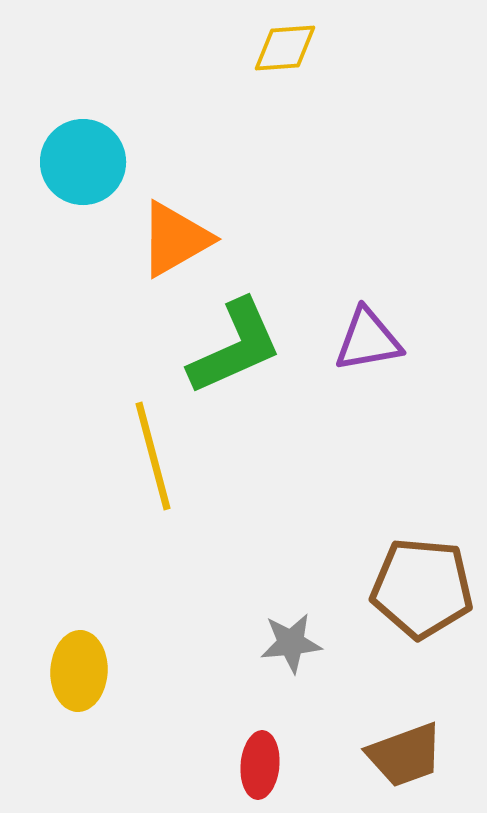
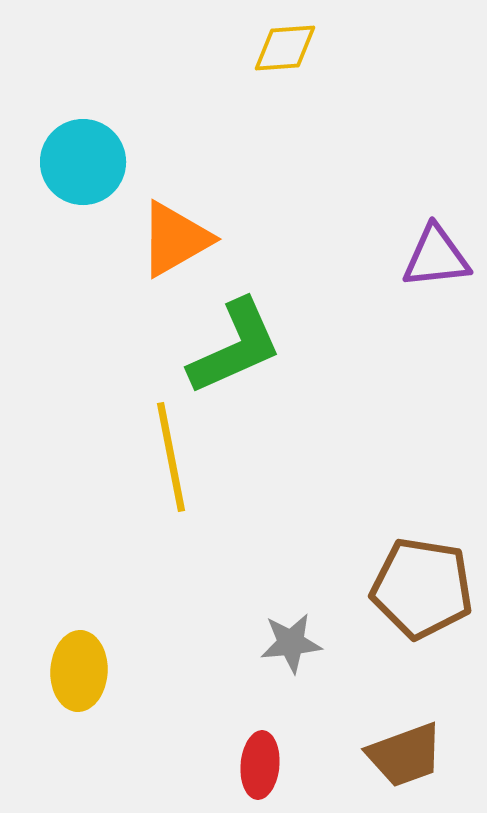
purple triangle: moved 68 px right, 83 px up; rotated 4 degrees clockwise
yellow line: moved 18 px right, 1 px down; rotated 4 degrees clockwise
brown pentagon: rotated 4 degrees clockwise
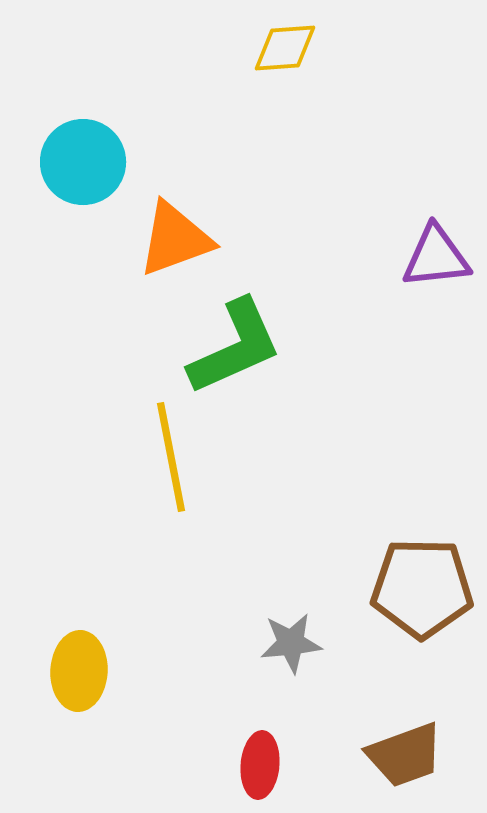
orange triangle: rotated 10 degrees clockwise
brown pentagon: rotated 8 degrees counterclockwise
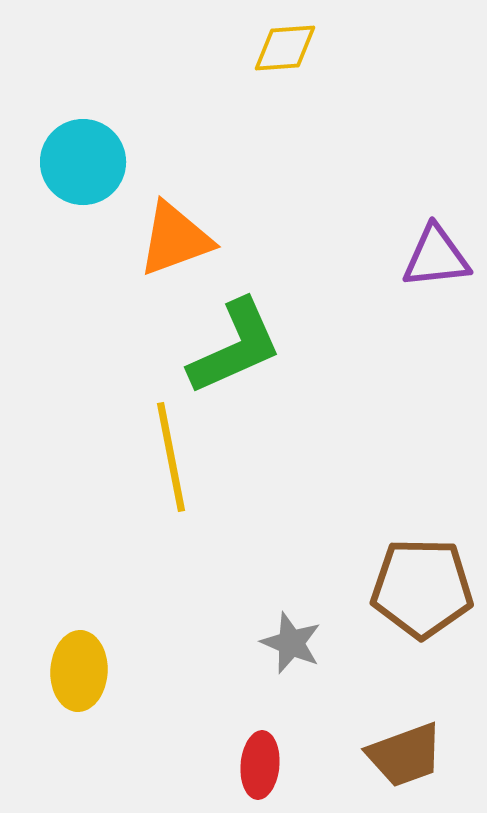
gray star: rotated 28 degrees clockwise
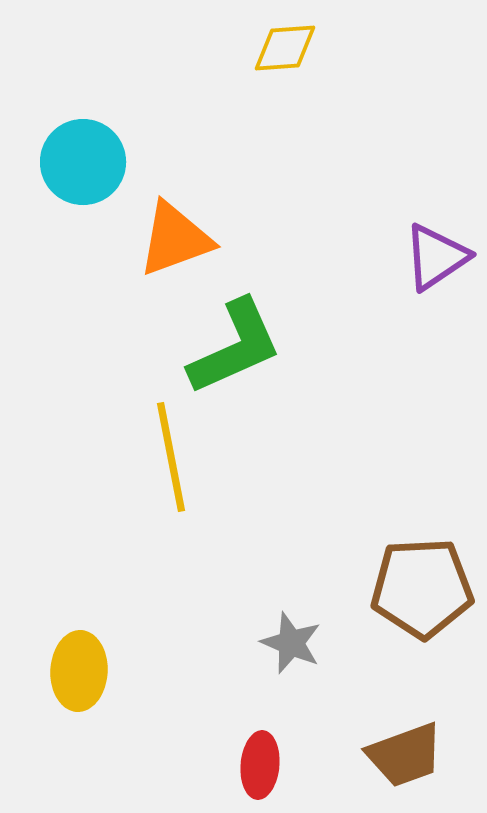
purple triangle: rotated 28 degrees counterclockwise
brown pentagon: rotated 4 degrees counterclockwise
